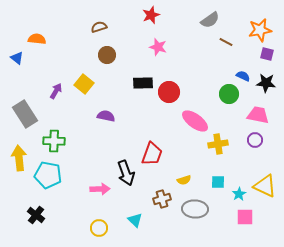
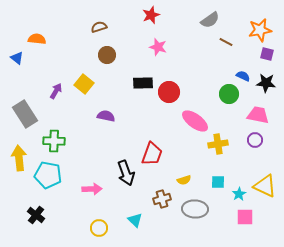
pink arrow: moved 8 px left
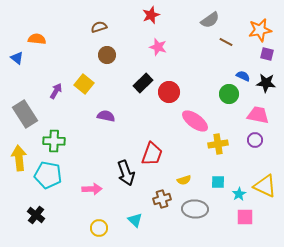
black rectangle: rotated 42 degrees counterclockwise
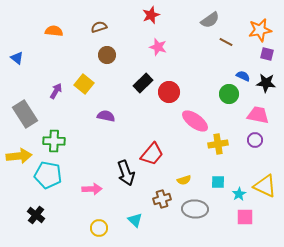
orange semicircle: moved 17 px right, 8 px up
red trapezoid: rotated 20 degrees clockwise
yellow arrow: moved 2 px up; rotated 90 degrees clockwise
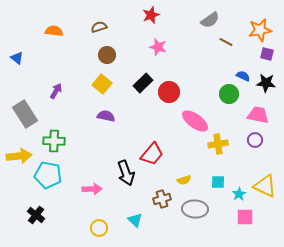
yellow square: moved 18 px right
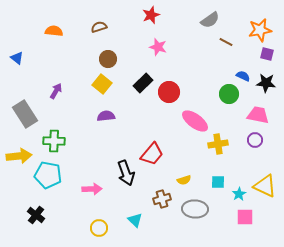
brown circle: moved 1 px right, 4 px down
purple semicircle: rotated 18 degrees counterclockwise
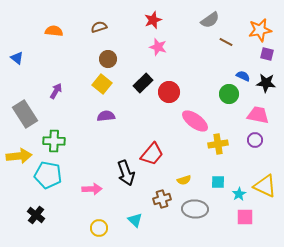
red star: moved 2 px right, 5 px down
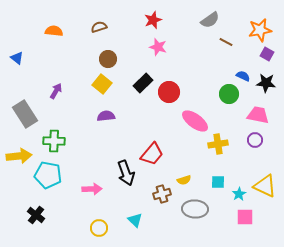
purple square: rotated 16 degrees clockwise
brown cross: moved 5 px up
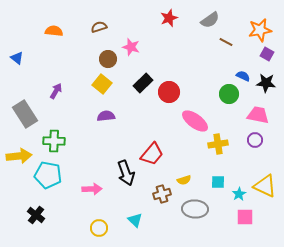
red star: moved 16 px right, 2 px up
pink star: moved 27 px left
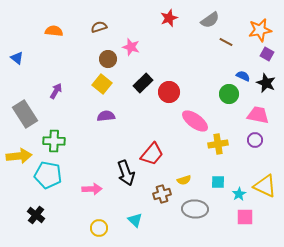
black star: rotated 18 degrees clockwise
